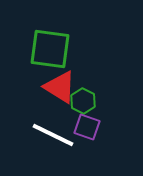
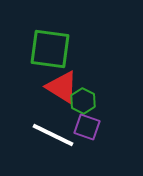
red triangle: moved 2 px right
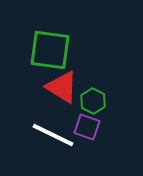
green square: moved 1 px down
green hexagon: moved 10 px right
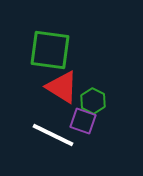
purple square: moved 4 px left, 6 px up
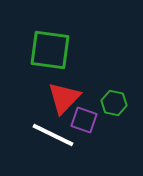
red triangle: moved 2 px right, 11 px down; rotated 42 degrees clockwise
green hexagon: moved 21 px right, 2 px down; rotated 15 degrees counterclockwise
purple square: moved 1 px right, 1 px up
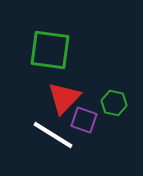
white line: rotated 6 degrees clockwise
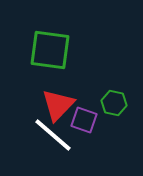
red triangle: moved 6 px left, 7 px down
white line: rotated 9 degrees clockwise
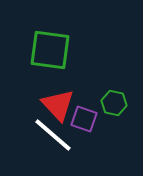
red triangle: rotated 27 degrees counterclockwise
purple square: moved 1 px up
